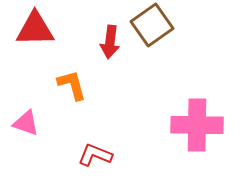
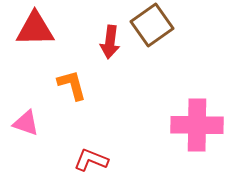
red L-shape: moved 4 px left, 5 px down
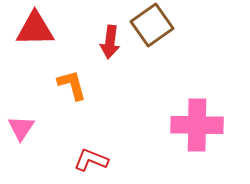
pink triangle: moved 5 px left, 5 px down; rotated 44 degrees clockwise
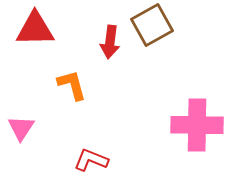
brown square: rotated 6 degrees clockwise
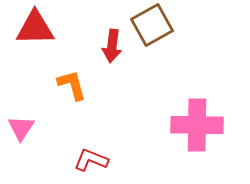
red triangle: moved 1 px up
red arrow: moved 2 px right, 4 px down
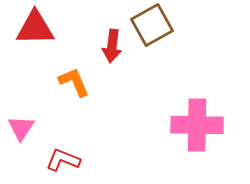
orange L-shape: moved 2 px right, 3 px up; rotated 8 degrees counterclockwise
red L-shape: moved 28 px left
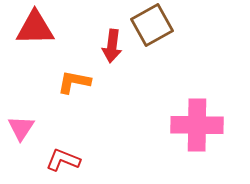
orange L-shape: rotated 56 degrees counterclockwise
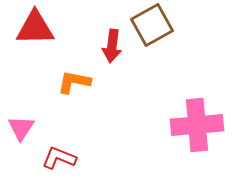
pink cross: rotated 6 degrees counterclockwise
red L-shape: moved 4 px left, 2 px up
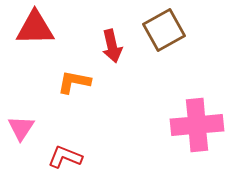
brown square: moved 12 px right, 5 px down
red arrow: rotated 20 degrees counterclockwise
red L-shape: moved 6 px right, 1 px up
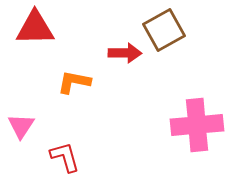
red arrow: moved 13 px right, 7 px down; rotated 76 degrees counterclockwise
pink triangle: moved 2 px up
red L-shape: rotated 52 degrees clockwise
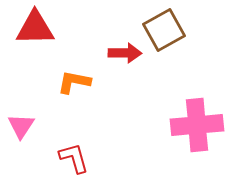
red L-shape: moved 9 px right, 1 px down
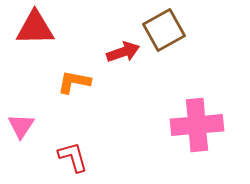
red arrow: moved 2 px left, 1 px up; rotated 20 degrees counterclockwise
red L-shape: moved 1 px left, 1 px up
